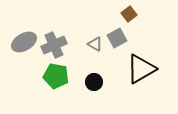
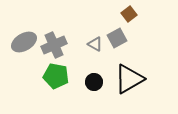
black triangle: moved 12 px left, 10 px down
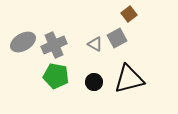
gray ellipse: moved 1 px left
black triangle: rotated 16 degrees clockwise
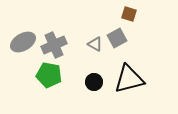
brown square: rotated 35 degrees counterclockwise
green pentagon: moved 7 px left, 1 px up
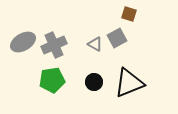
green pentagon: moved 3 px right, 5 px down; rotated 20 degrees counterclockwise
black triangle: moved 4 px down; rotated 8 degrees counterclockwise
